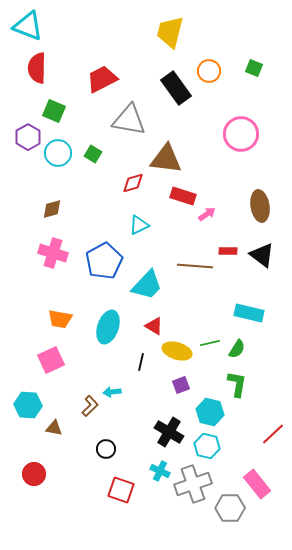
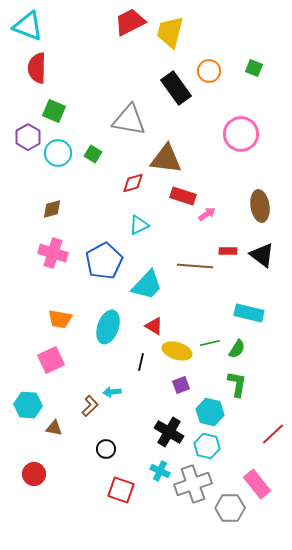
red trapezoid at (102, 79): moved 28 px right, 57 px up
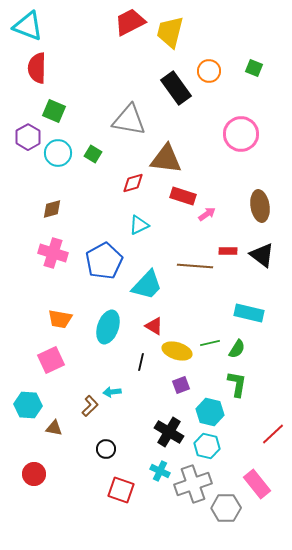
gray hexagon at (230, 508): moved 4 px left
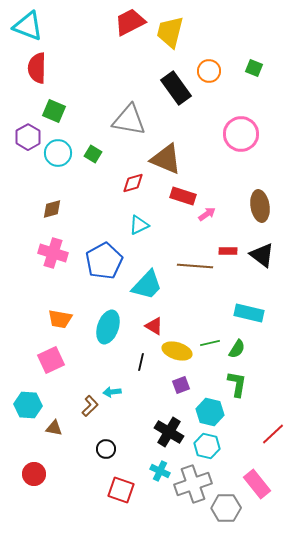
brown triangle at (166, 159): rotated 16 degrees clockwise
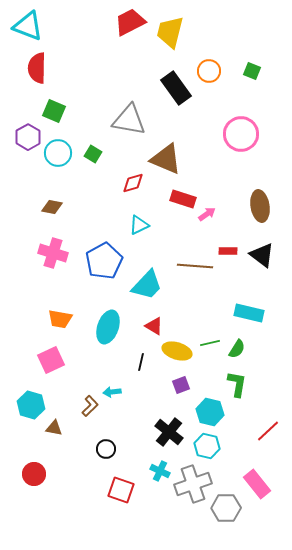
green square at (254, 68): moved 2 px left, 3 px down
red rectangle at (183, 196): moved 3 px down
brown diamond at (52, 209): moved 2 px up; rotated 25 degrees clockwise
cyan hexagon at (28, 405): moved 3 px right; rotated 12 degrees clockwise
black cross at (169, 432): rotated 8 degrees clockwise
red line at (273, 434): moved 5 px left, 3 px up
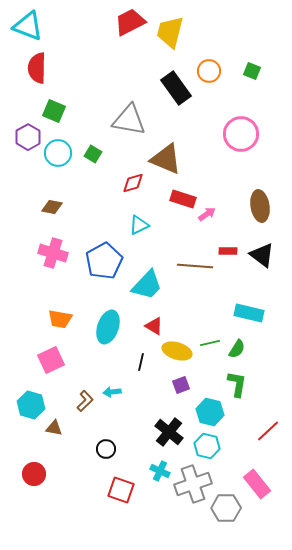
brown L-shape at (90, 406): moved 5 px left, 5 px up
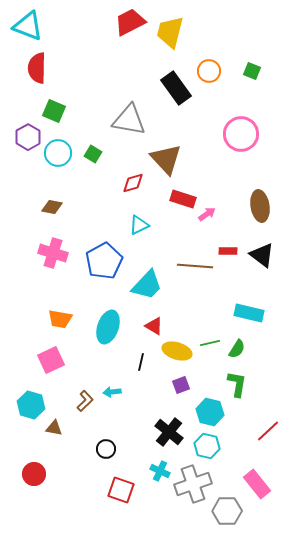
brown triangle at (166, 159): rotated 24 degrees clockwise
gray hexagon at (226, 508): moved 1 px right, 3 px down
